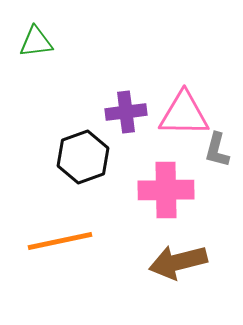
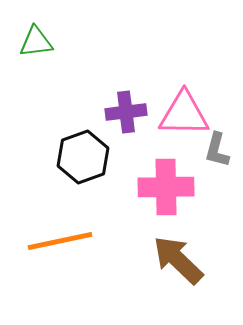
pink cross: moved 3 px up
brown arrow: moved 2 px up; rotated 58 degrees clockwise
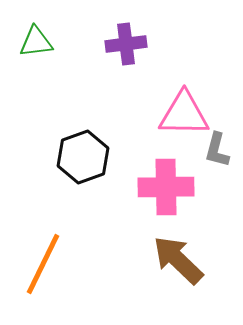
purple cross: moved 68 px up
orange line: moved 17 px left, 23 px down; rotated 52 degrees counterclockwise
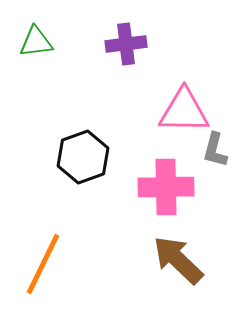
pink triangle: moved 3 px up
gray L-shape: moved 2 px left
